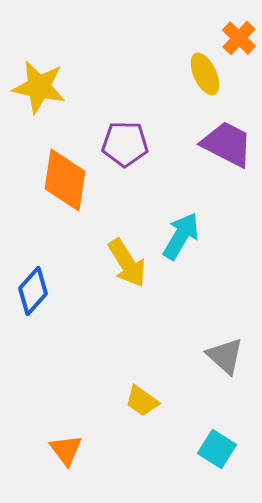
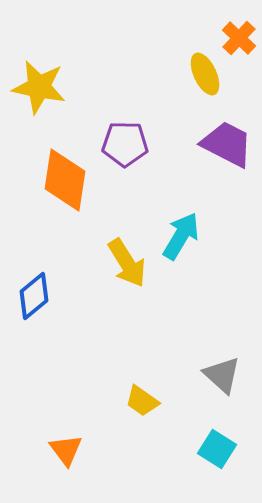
blue diamond: moved 1 px right, 5 px down; rotated 9 degrees clockwise
gray triangle: moved 3 px left, 19 px down
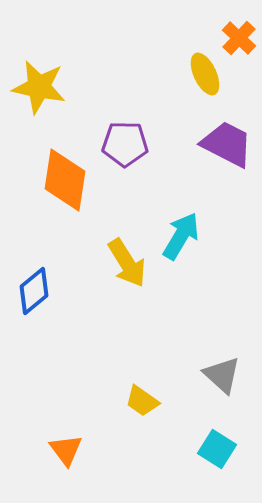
blue diamond: moved 5 px up
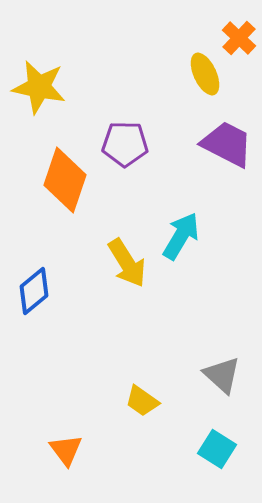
orange diamond: rotated 10 degrees clockwise
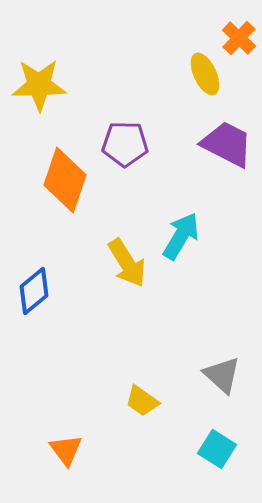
yellow star: moved 2 px up; rotated 12 degrees counterclockwise
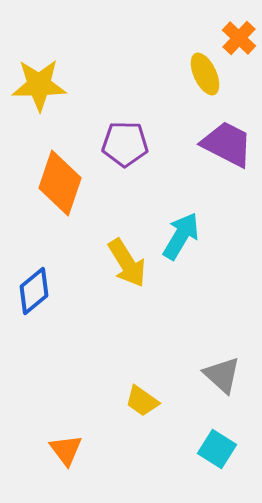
orange diamond: moved 5 px left, 3 px down
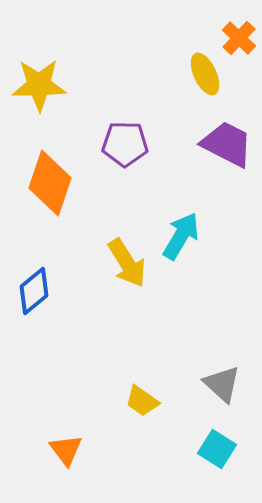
orange diamond: moved 10 px left
gray triangle: moved 9 px down
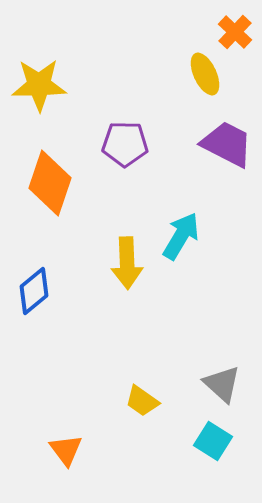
orange cross: moved 4 px left, 6 px up
yellow arrow: rotated 30 degrees clockwise
cyan square: moved 4 px left, 8 px up
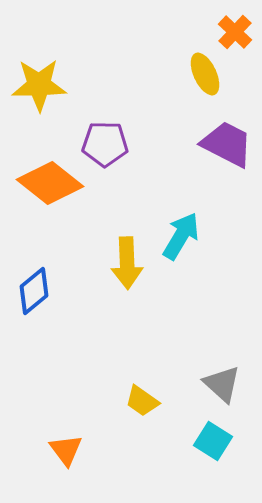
purple pentagon: moved 20 px left
orange diamond: rotated 70 degrees counterclockwise
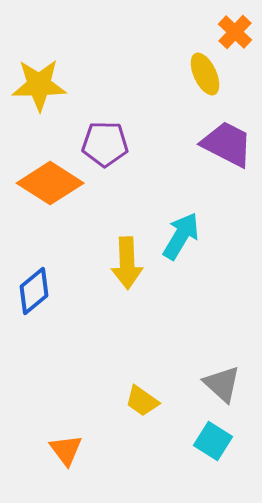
orange diamond: rotated 6 degrees counterclockwise
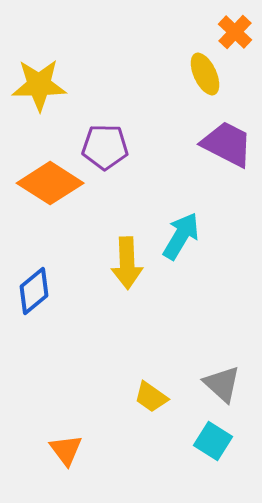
purple pentagon: moved 3 px down
yellow trapezoid: moved 9 px right, 4 px up
